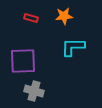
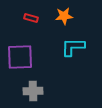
purple square: moved 3 px left, 4 px up
gray cross: moved 1 px left; rotated 18 degrees counterclockwise
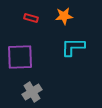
gray cross: moved 1 px left, 1 px down; rotated 30 degrees counterclockwise
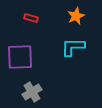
orange star: moved 12 px right; rotated 18 degrees counterclockwise
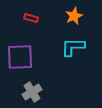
orange star: moved 2 px left
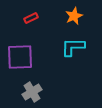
red rectangle: rotated 40 degrees counterclockwise
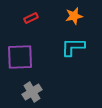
orange star: rotated 12 degrees clockwise
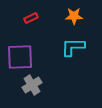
orange star: rotated 12 degrees clockwise
gray cross: moved 7 px up
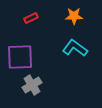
cyan L-shape: moved 2 px right, 1 px down; rotated 35 degrees clockwise
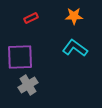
gray cross: moved 4 px left
